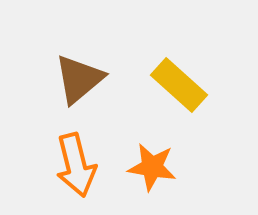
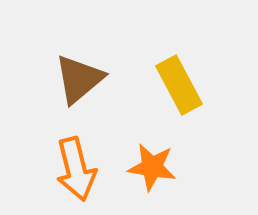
yellow rectangle: rotated 20 degrees clockwise
orange arrow: moved 4 px down
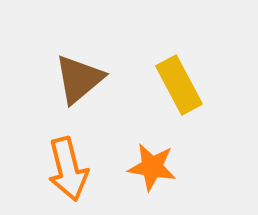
orange arrow: moved 8 px left
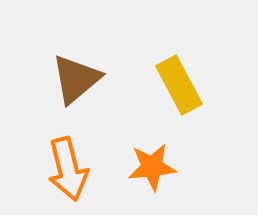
brown triangle: moved 3 px left
orange star: rotated 15 degrees counterclockwise
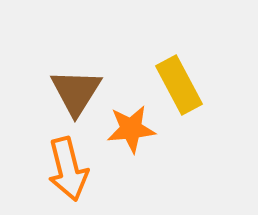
brown triangle: moved 13 px down; rotated 18 degrees counterclockwise
orange star: moved 21 px left, 38 px up
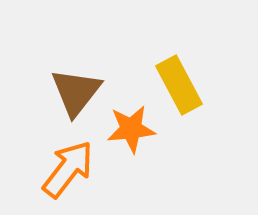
brown triangle: rotated 6 degrees clockwise
orange arrow: rotated 128 degrees counterclockwise
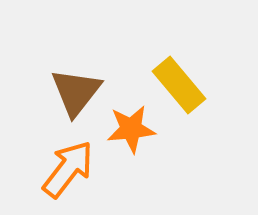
yellow rectangle: rotated 12 degrees counterclockwise
